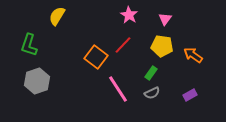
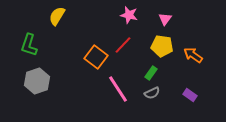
pink star: rotated 18 degrees counterclockwise
purple rectangle: rotated 64 degrees clockwise
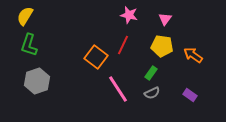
yellow semicircle: moved 32 px left
red line: rotated 18 degrees counterclockwise
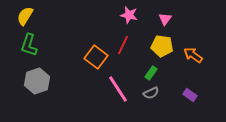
gray semicircle: moved 1 px left
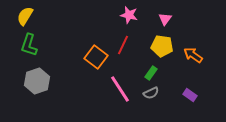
pink line: moved 2 px right
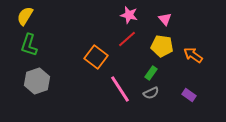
pink triangle: rotated 16 degrees counterclockwise
red line: moved 4 px right, 6 px up; rotated 24 degrees clockwise
purple rectangle: moved 1 px left
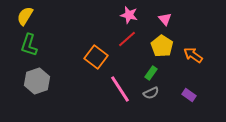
yellow pentagon: rotated 25 degrees clockwise
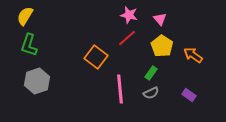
pink triangle: moved 5 px left
red line: moved 1 px up
pink line: rotated 28 degrees clockwise
